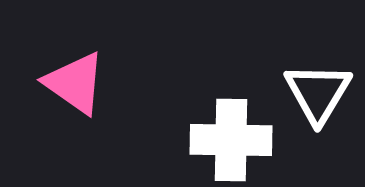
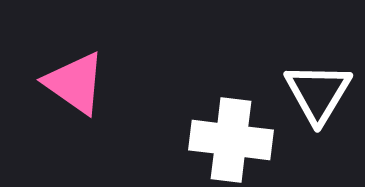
white cross: rotated 6 degrees clockwise
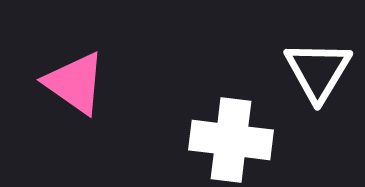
white triangle: moved 22 px up
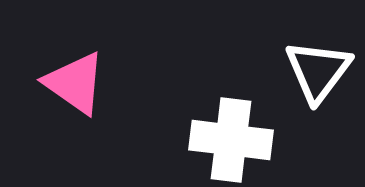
white triangle: rotated 6 degrees clockwise
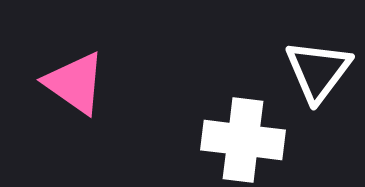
white cross: moved 12 px right
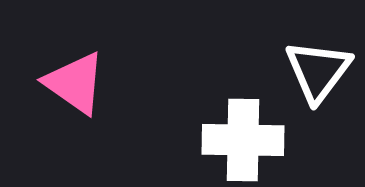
white cross: rotated 6 degrees counterclockwise
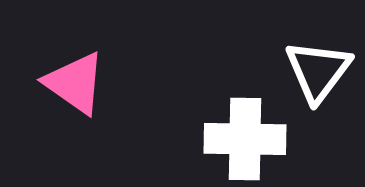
white cross: moved 2 px right, 1 px up
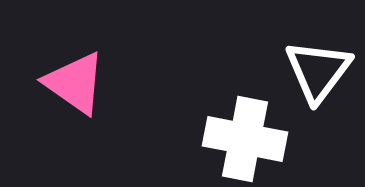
white cross: rotated 10 degrees clockwise
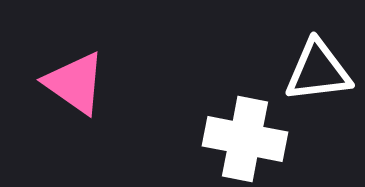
white triangle: rotated 46 degrees clockwise
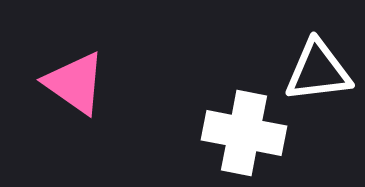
white cross: moved 1 px left, 6 px up
